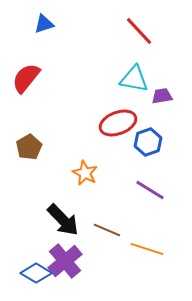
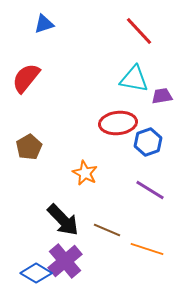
red ellipse: rotated 15 degrees clockwise
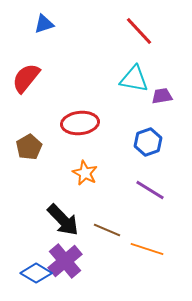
red ellipse: moved 38 px left
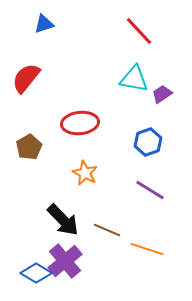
purple trapezoid: moved 2 px up; rotated 25 degrees counterclockwise
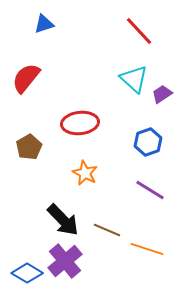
cyan triangle: rotated 32 degrees clockwise
blue diamond: moved 9 px left
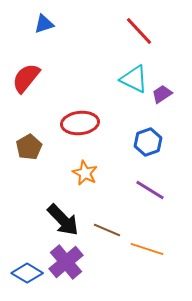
cyan triangle: rotated 16 degrees counterclockwise
purple cross: moved 1 px right, 1 px down
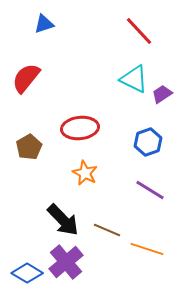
red ellipse: moved 5 px down
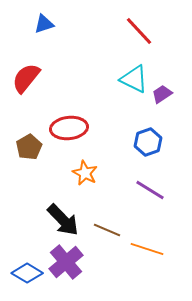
red ellipse: moved 11 px left
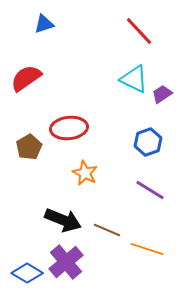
red semicircle: rotated 16 degrees clockwise
black arrow: rotated 24 degrees counterclockwise
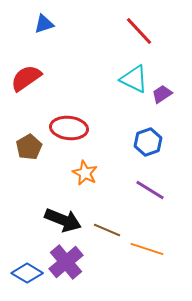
red ellipse: rotated 12 degrees clockwise
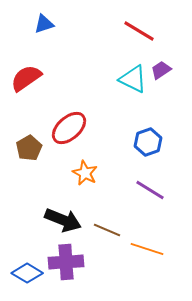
red line: rotated 16 degrees counterclockwise
cyan triangle: moved 1 px left
purple trapezoid: moved 1 px left, 24 px up
red ellipse: rotated 48 degrees counterclockwise
brown pentagon: moved 1 px down
purple cross: rotated 36 degrees clockwise
